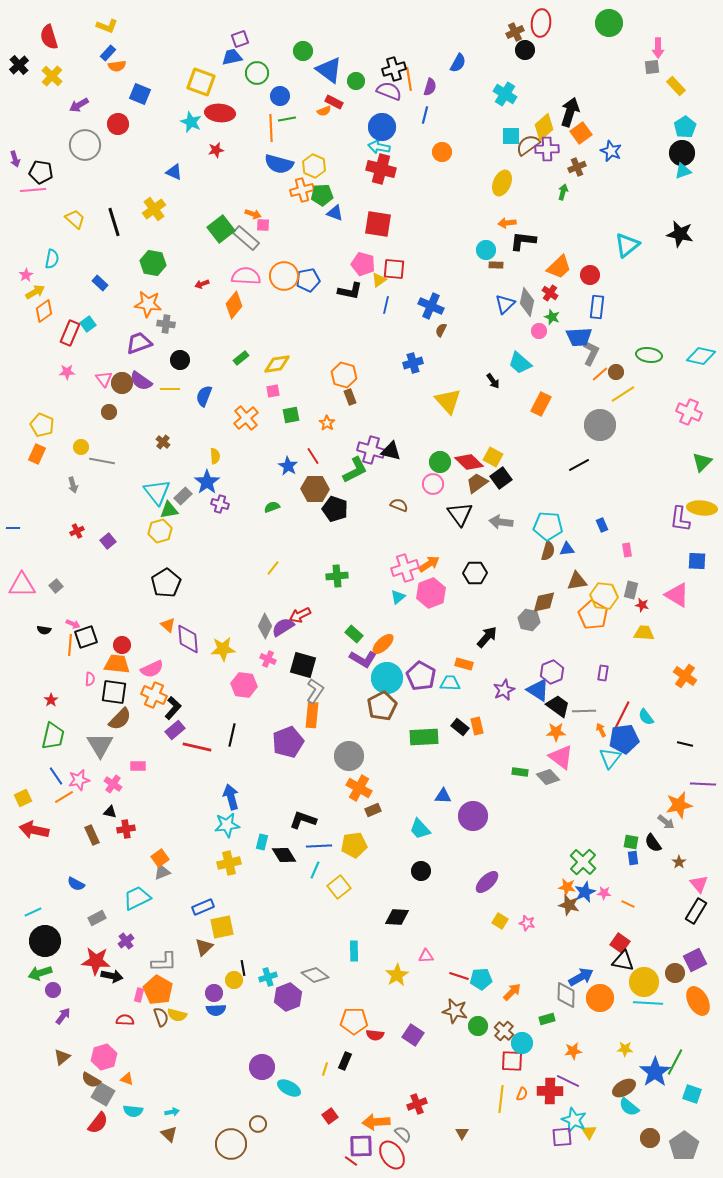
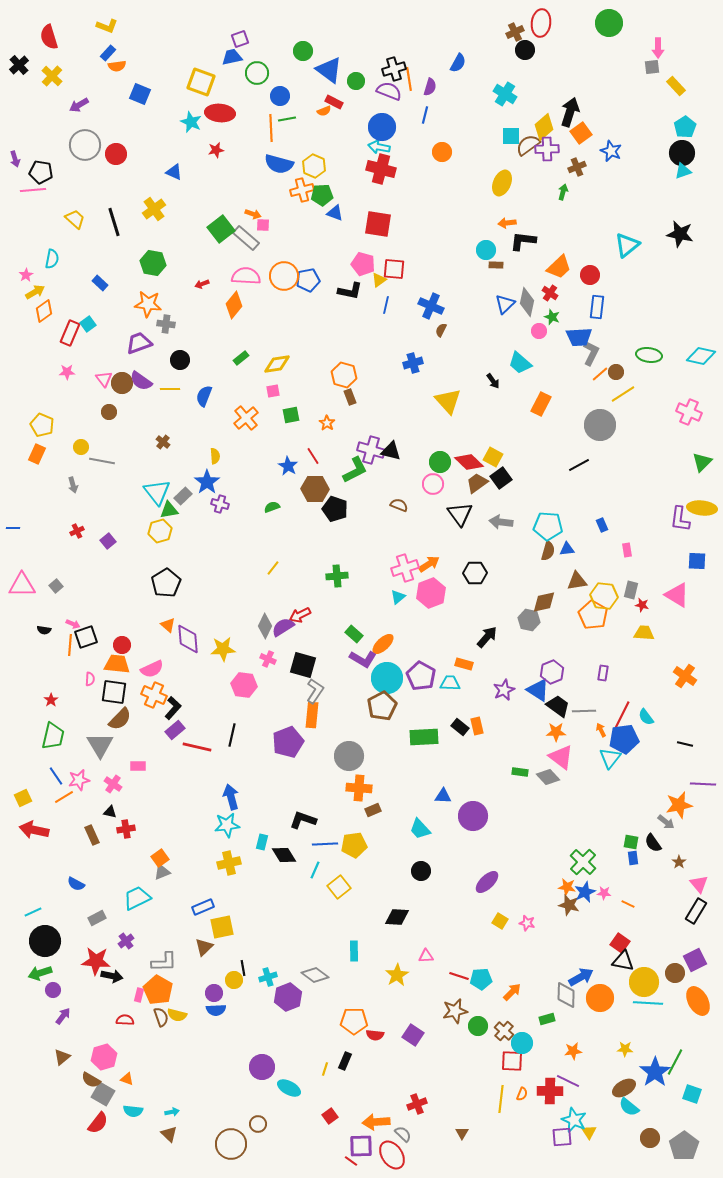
red circle at (118, 124): moved 2 px left, 30 px down
orange cross at (359, 788): rotated 25 degrees counterclockwise
blue line at (319, 846): moved 6 px right, 2 px up
brown star at (455, 1011): rotated 25 degrees counterclockwise
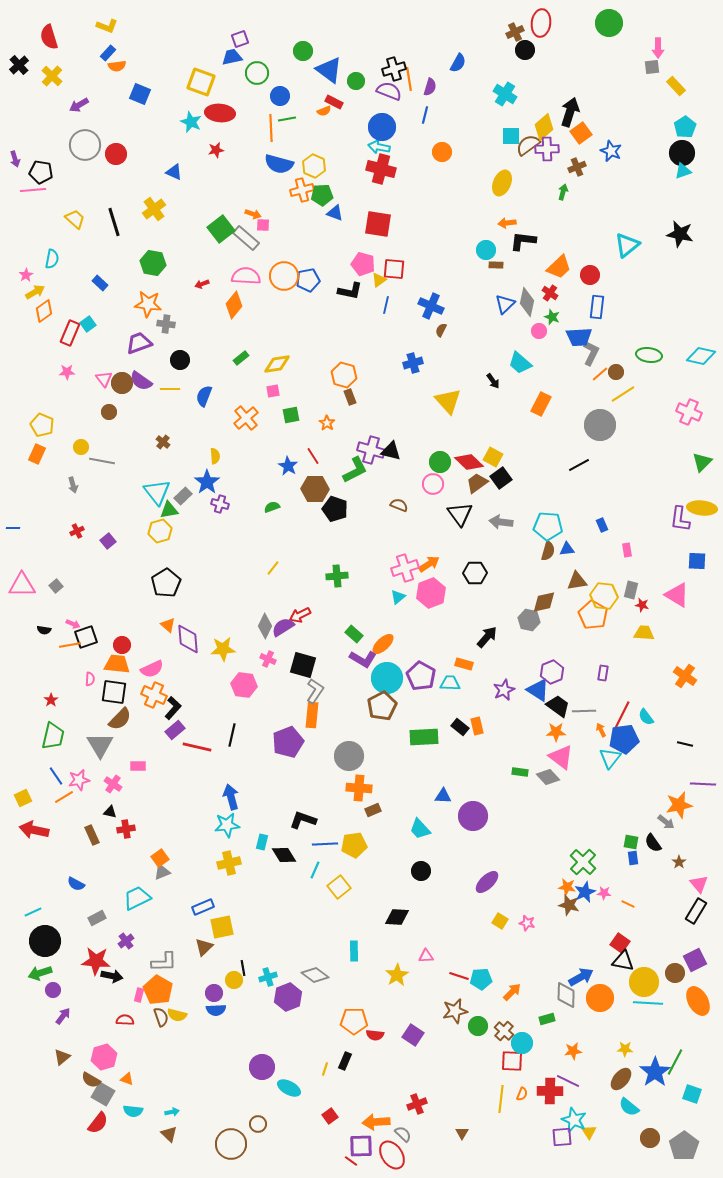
orange line at (70, 645): rotated 75 degrees clockwise
brown ellipse at (624, 1088): moved 3 px left, 9 px up; rotated 20 degrees counterclockwise
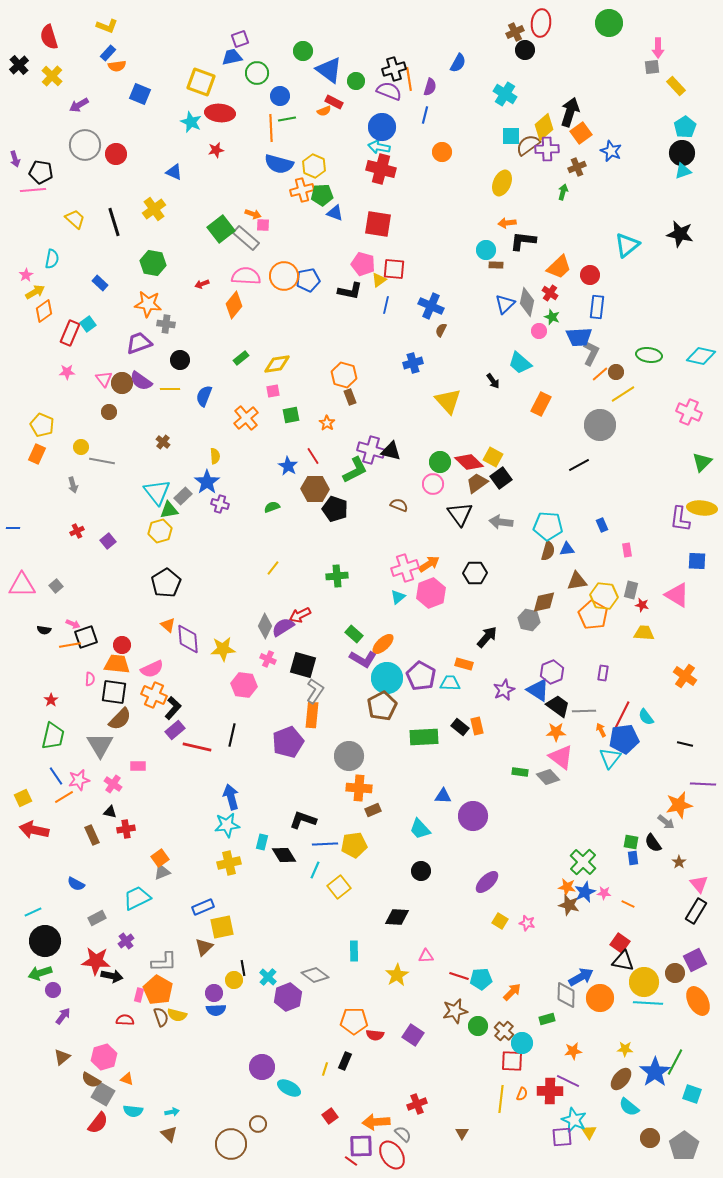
cyan cross at (268, 977): rotated 30 degrees counterclockwise
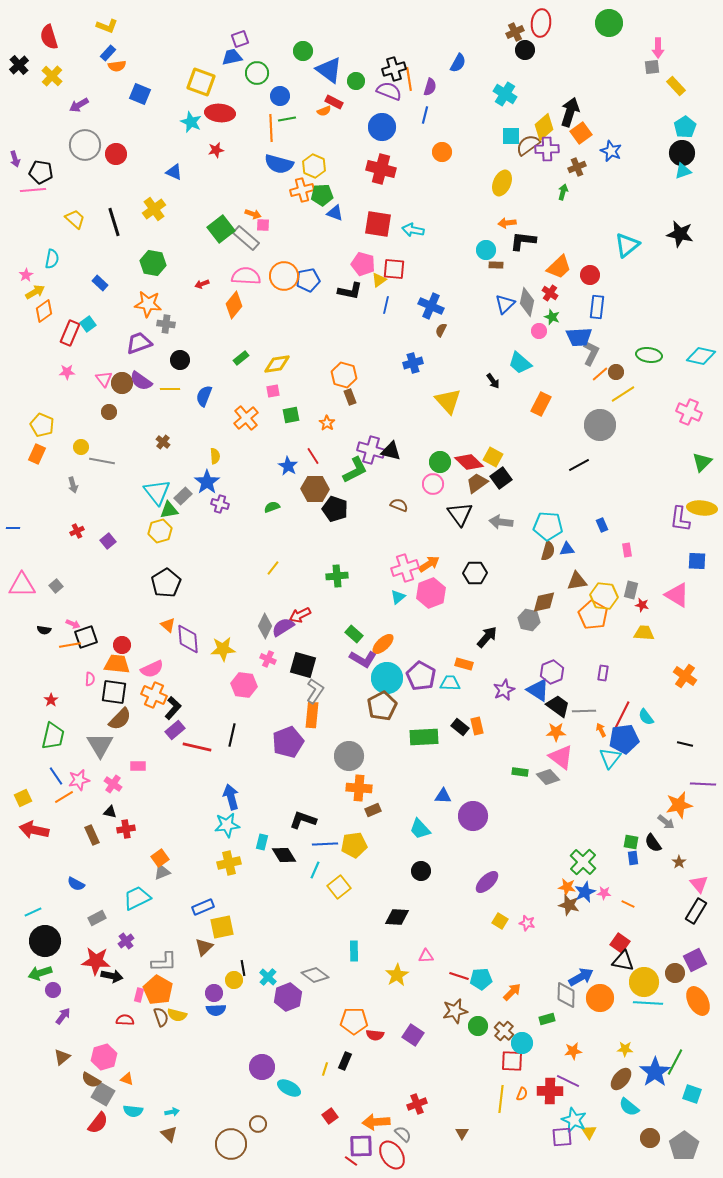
cyan arrow at (379, 147): moved 34 px right, 83 px down
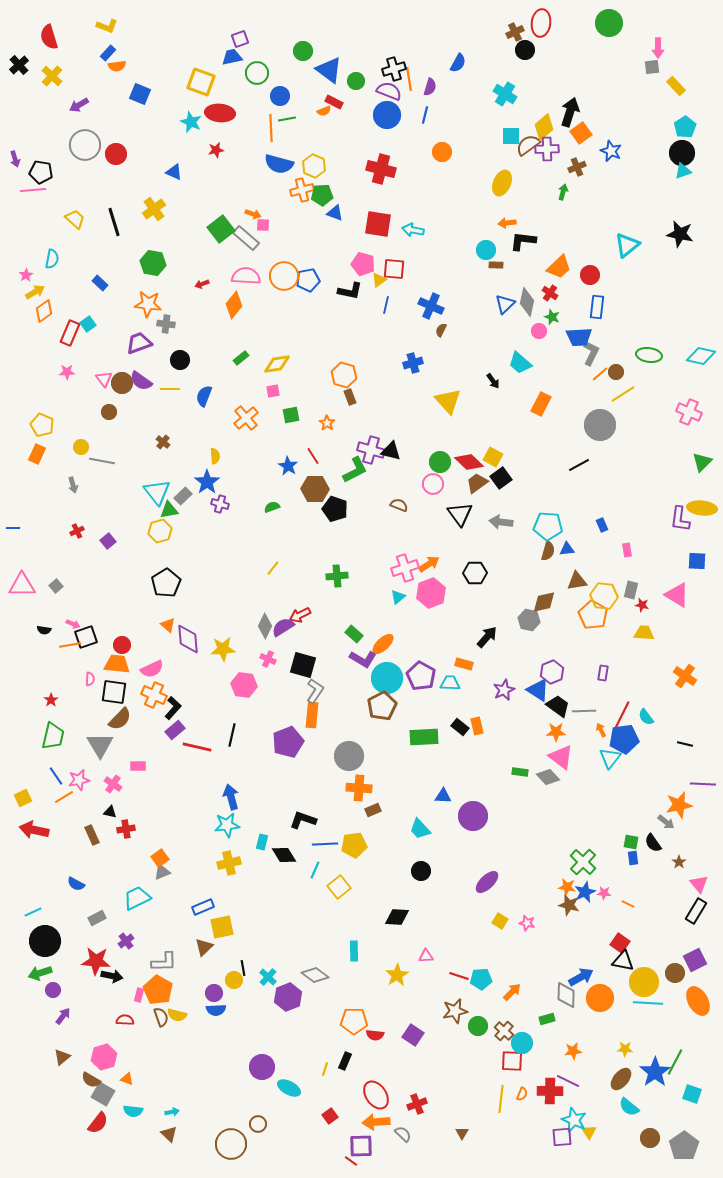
blue circle at (382, 127): moved 5 px right, 12 px up
red ellipse at (392, 1155): moved 16 px left, 60 px up
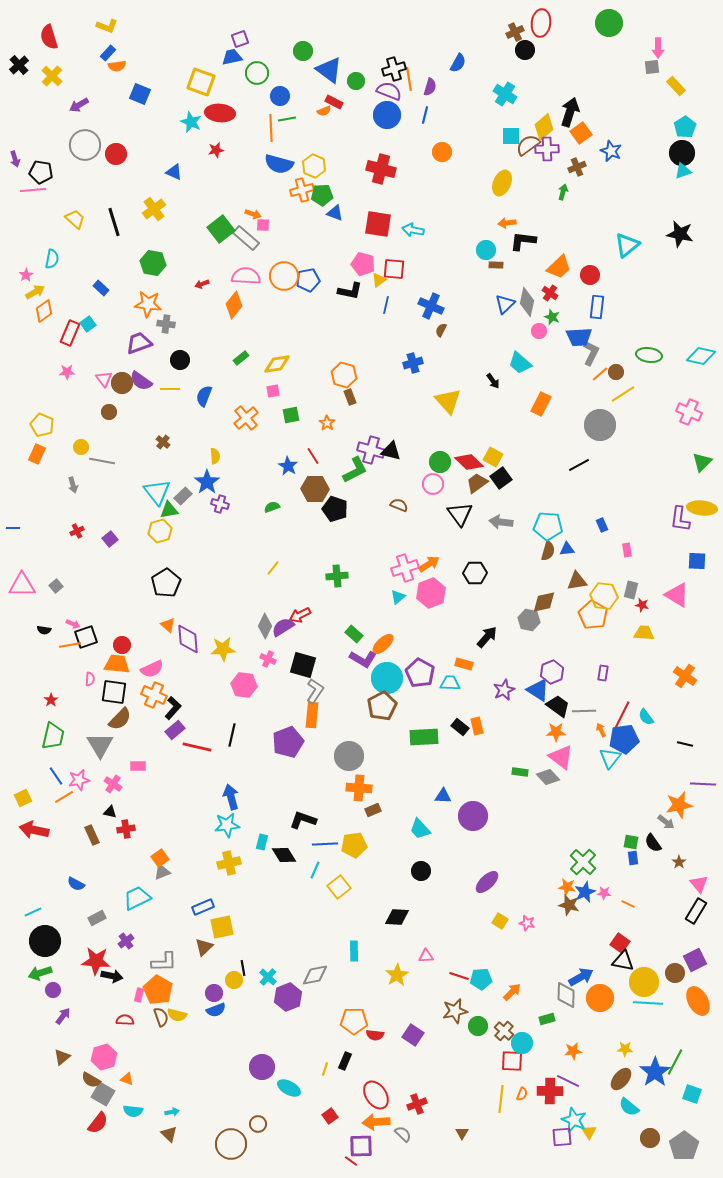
blue rectangle at (100, 283): moved 1 px right, 5 px down
purple square at (108, 541): moved 2 px right, 2 px up
purple pentagon at (421, 676): moved 1 px left, 3 px up
gray diamond at (315, 975): rotated 48 degrees counterclockwise
blue semicircle at (216, 1010): rotated 18 degrees counterclockwise
